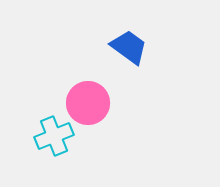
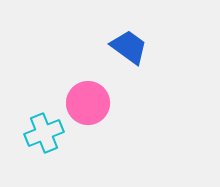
cyan cross: moved 10 px left, 3 px up
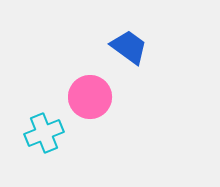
pink circle: moved 2 px right, 6 px up
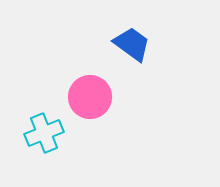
blue trapezoid: moved 3 px right, 3 px up
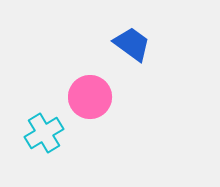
cyan cross: rotated 9 degrees counterclockwise
